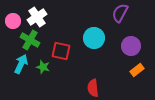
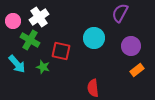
white cross: moved 2 px right
cyan arrow: moved 4 px left; rotated 114 degrees clockwise
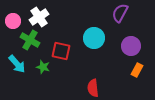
orange rectangle: rotated 24 degrees counterclockwise
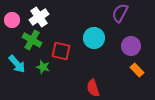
pink circle: moved 1 px left, 1 px up
green cross: moved 2 px right
orange rectangle: rotated 72 degrees counterclockwise
red semicircle: rotated 12 degrees counterclockwise
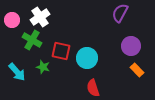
white cross: moved 1 px right
cyan circle: moved 7 px left, 20 px down
cyan arrow: moved 8 px down
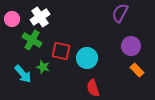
pink circle: moved 1 px up
cyan arrow: moved 6 px right, 2 px down
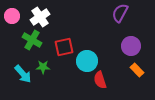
pink circle: moved 3 px up
red square: moved 3 px right, 4 px up; rotated 24 degrees counterclockwise
cyan circle: moved 3 px down
green star: rotated 16 degrees counterclockwise
red semicircle: moved 7 px right, 8 px up
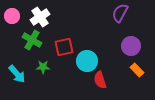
cyan arrow: moved 6 px left
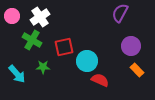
red semicircle: rotated 132 degrees clockwise
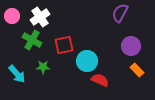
red square: moved 2 px up
